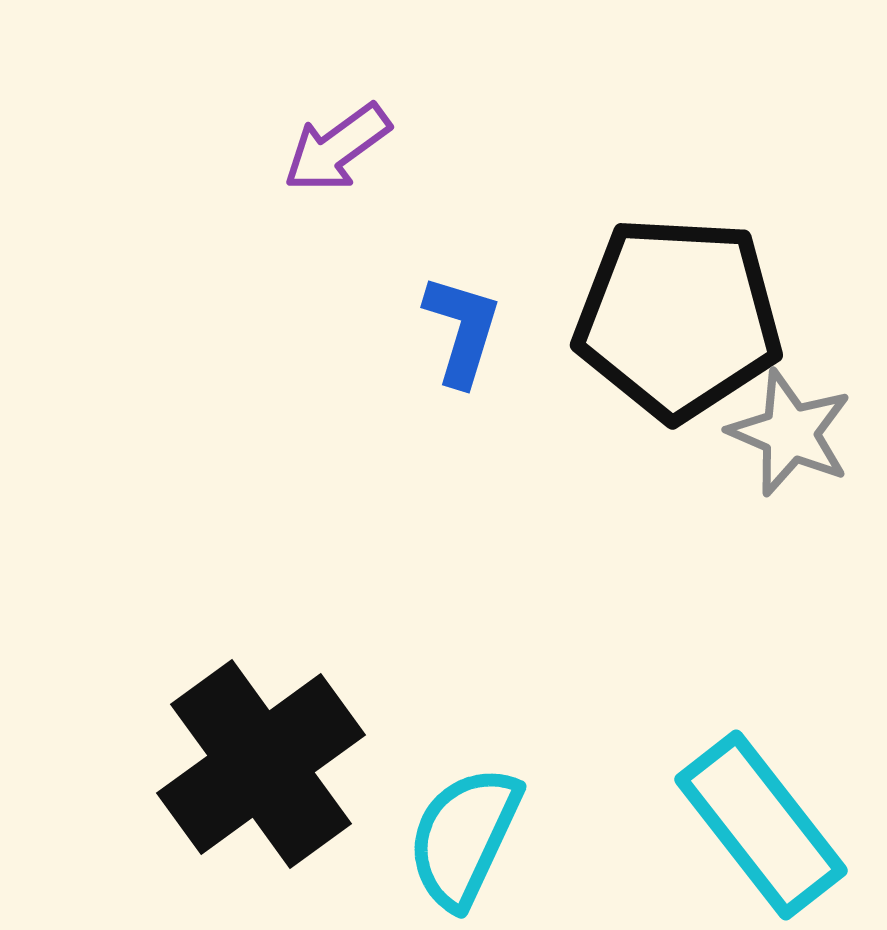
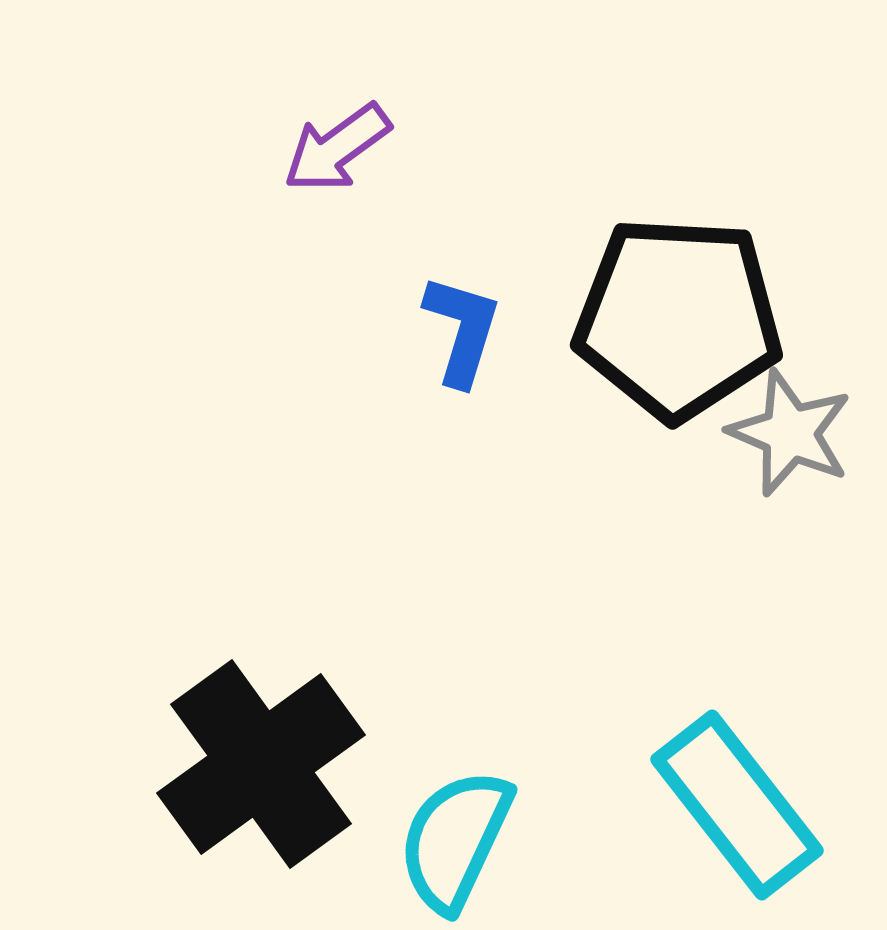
cyan rectangle: moved 24 px left, 20 px up
cyan semicircle: moved 9 px left, 3 px down
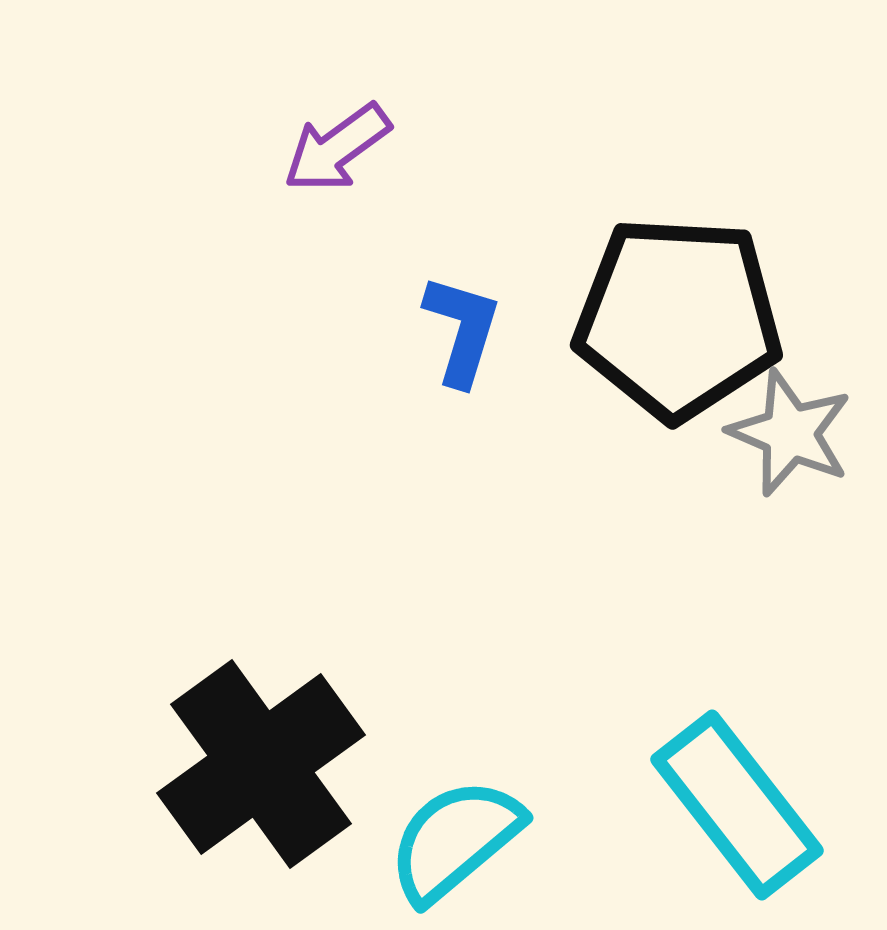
cyan semicircle: rotated 25 degrees clockwise
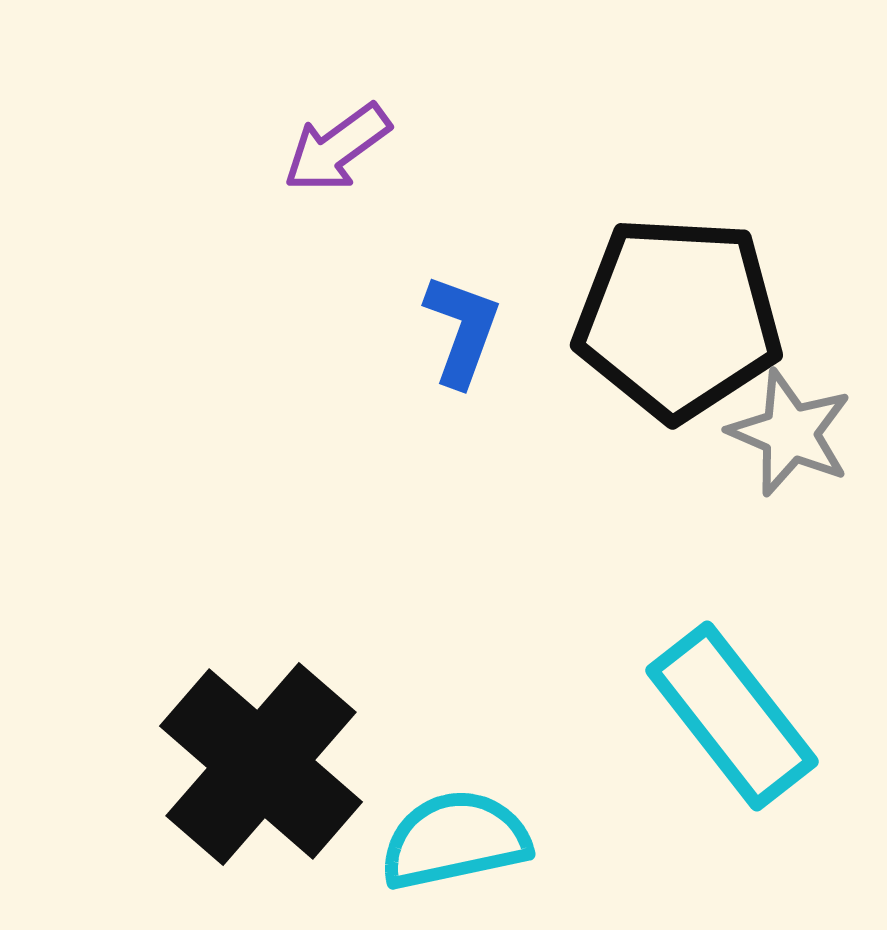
blue L-shape: rotated 3 degrees clockwise
black cross: rotated 13 degrees counterclockwise
cyan rectangle: moved 5 px left, 89 px up
cyan semicircle: rotated 28 degrees clockwise
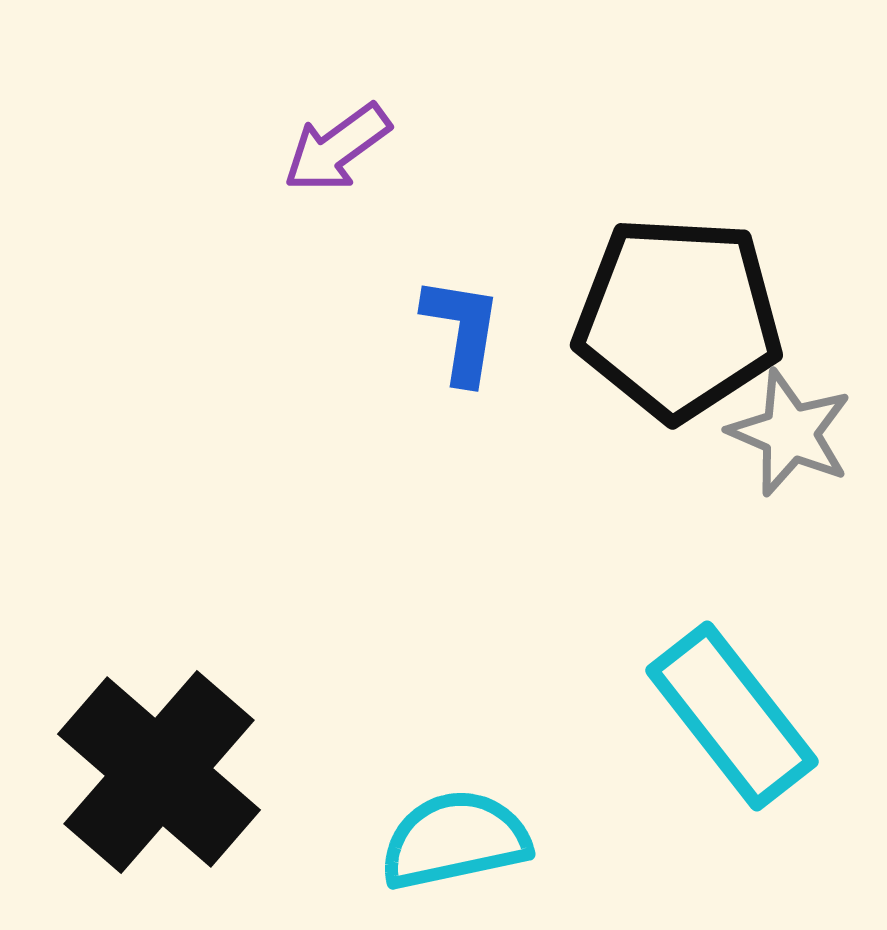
blue L-shape: rotated 11 degrees counterclockwise
black cross: moved 102 px left, 8 px down
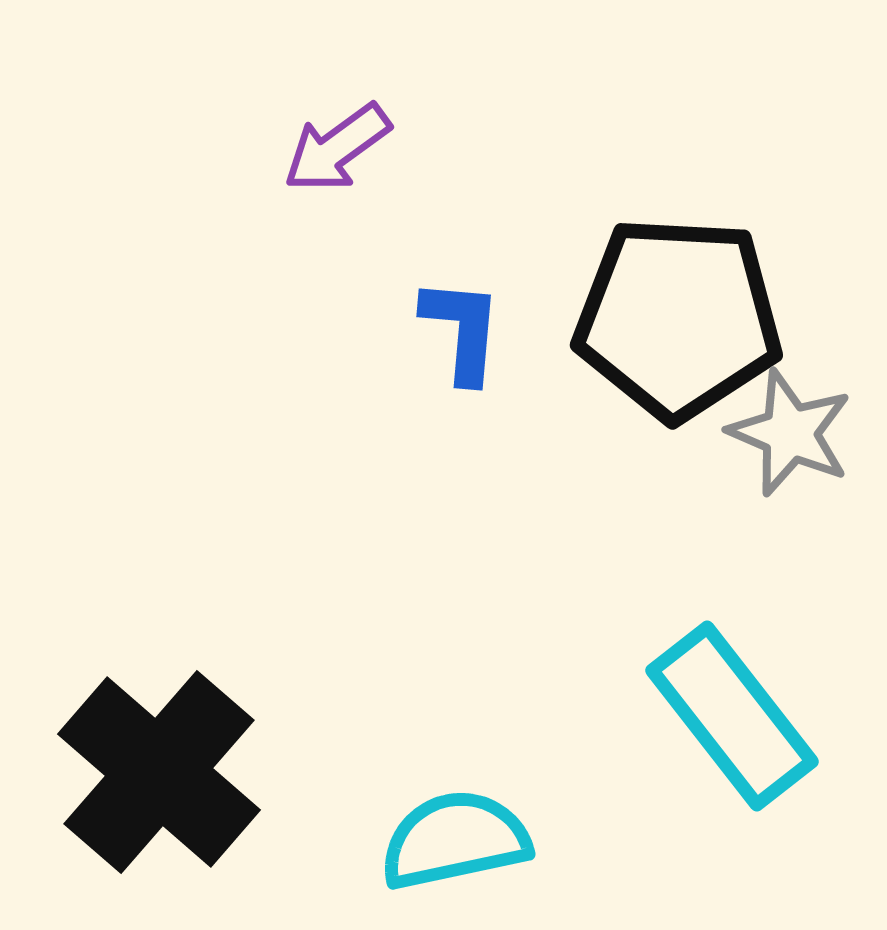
blue L-shape: rotated 4 degrees counterclockwise
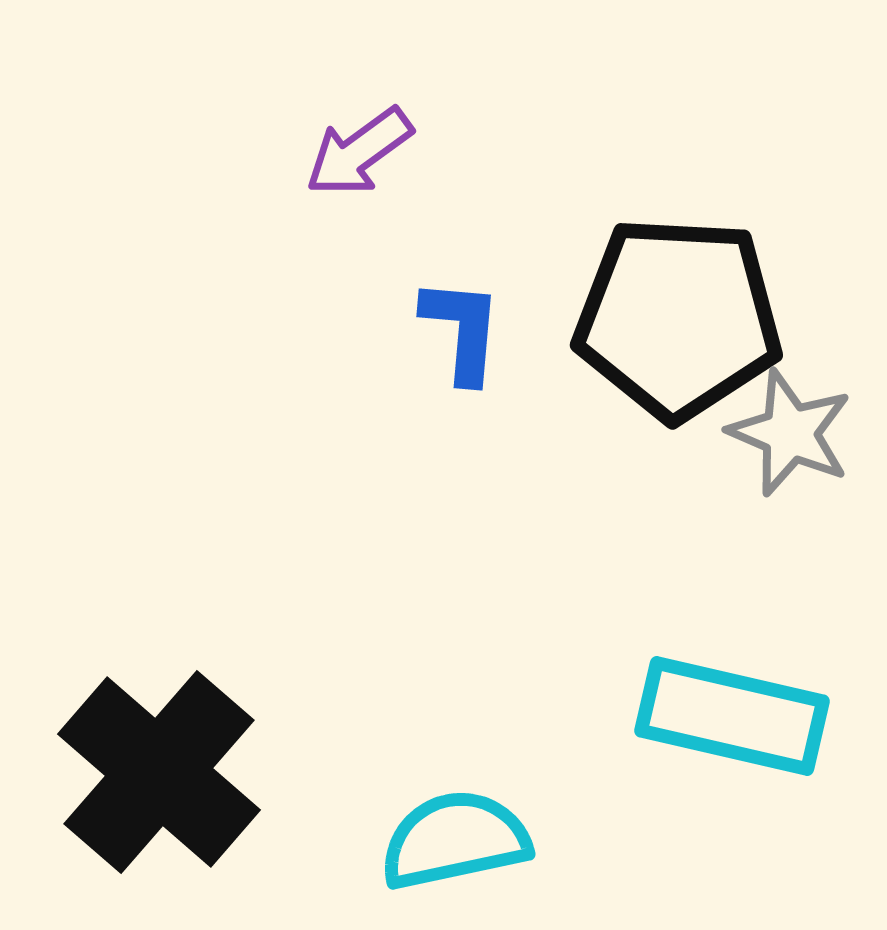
purple arrow: moved 22 px right, 4 px down
cyan rectangle: rotated 39 degrees counterclockwise
